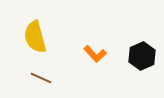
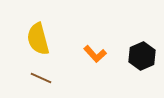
yellow semicircle: moved 3 px right, 2 px down
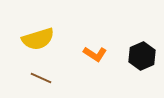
yellow semicircle: rotated 92 degrees counterclockwise
orange L-shape: rotated 15 degrees counterclockwise
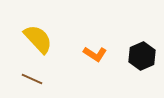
yellow semicircle: rotated 116 degrees counterclockwise
brown line: moved 9 px left, 1 px down
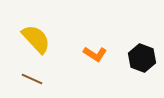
yellow semicircle: moved 2 px left
black hexagon: moved 2 px down; rotated 16 degrees counterclockwise
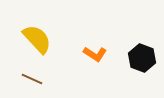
yellow semicircle: moved 1 px right
